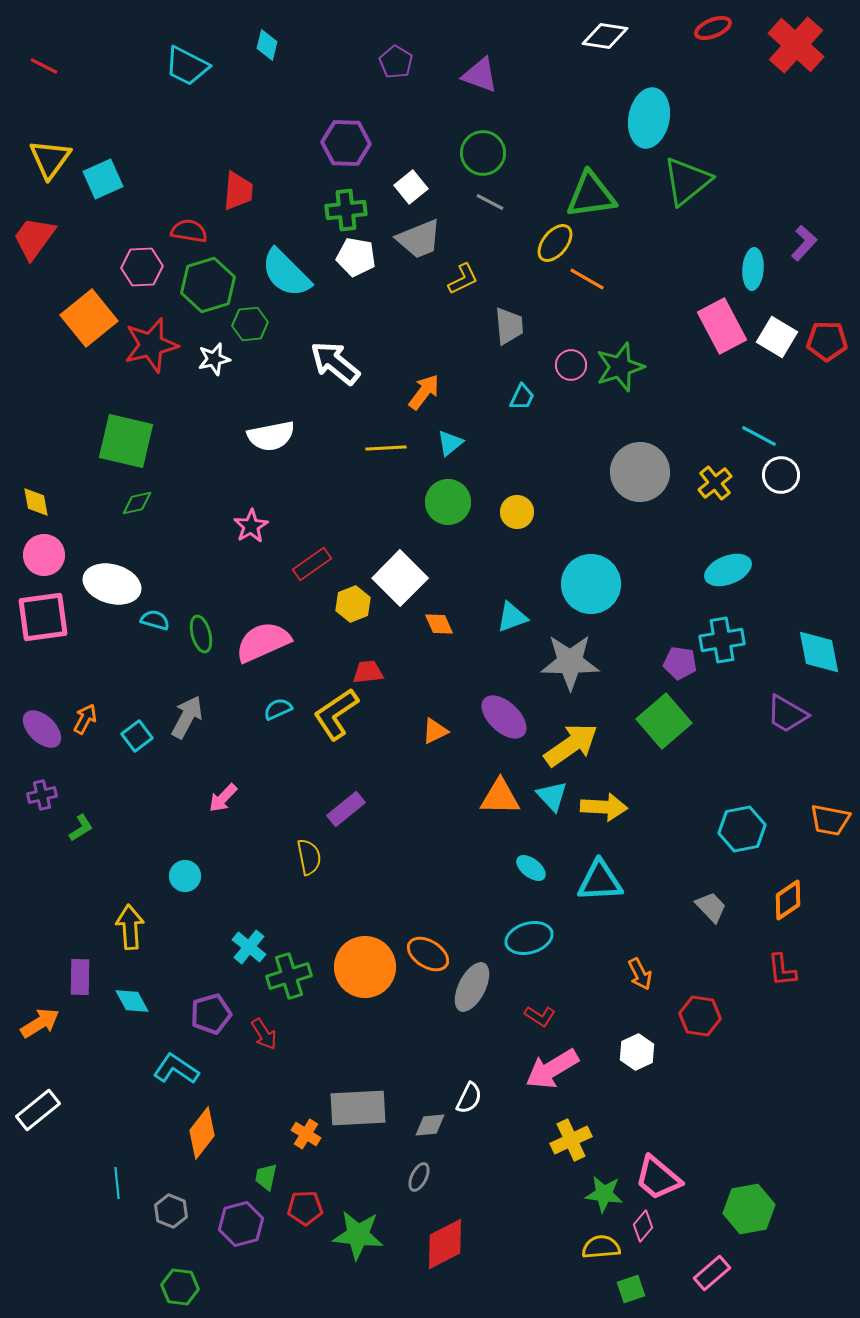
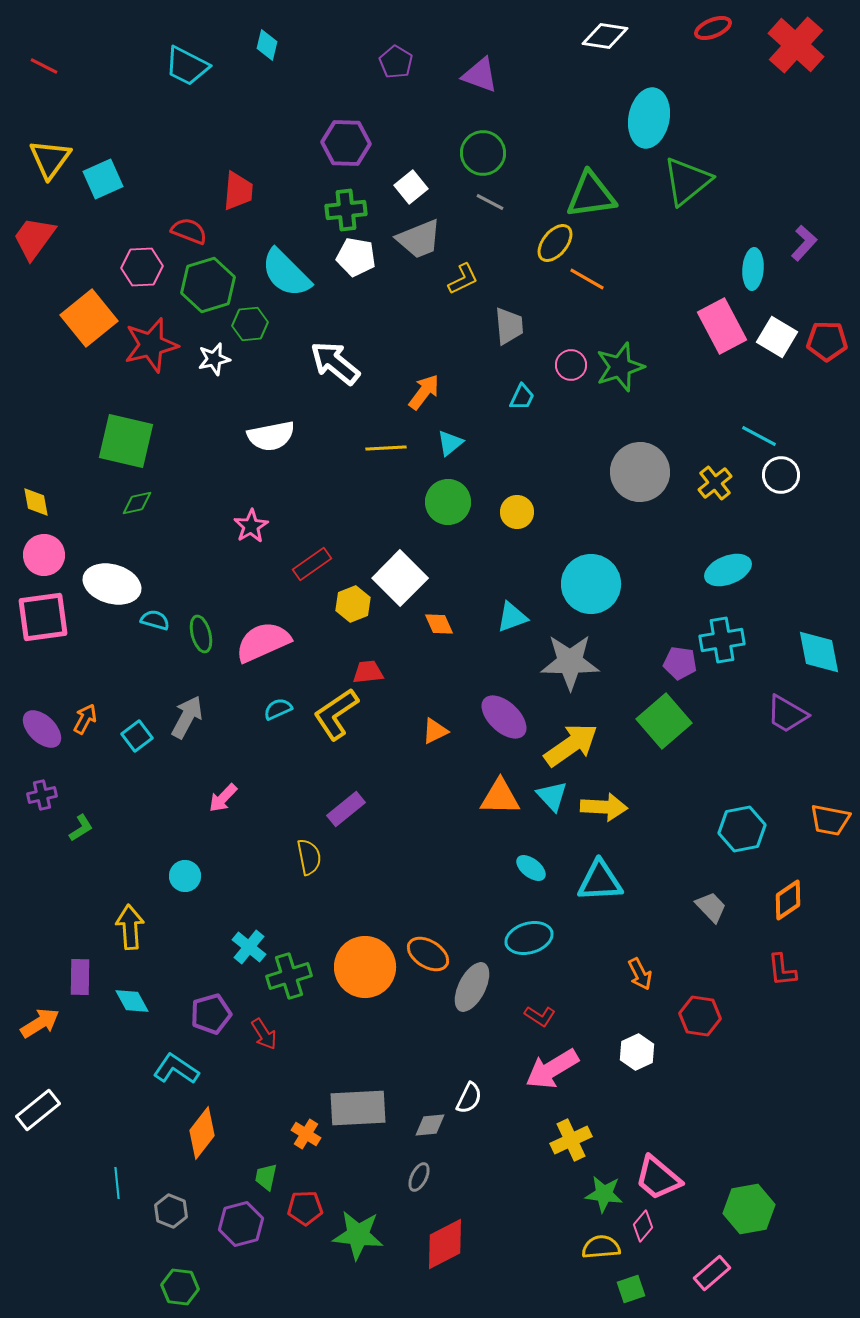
red semicircle at (189, 231): rotated 12 degrees clockwise
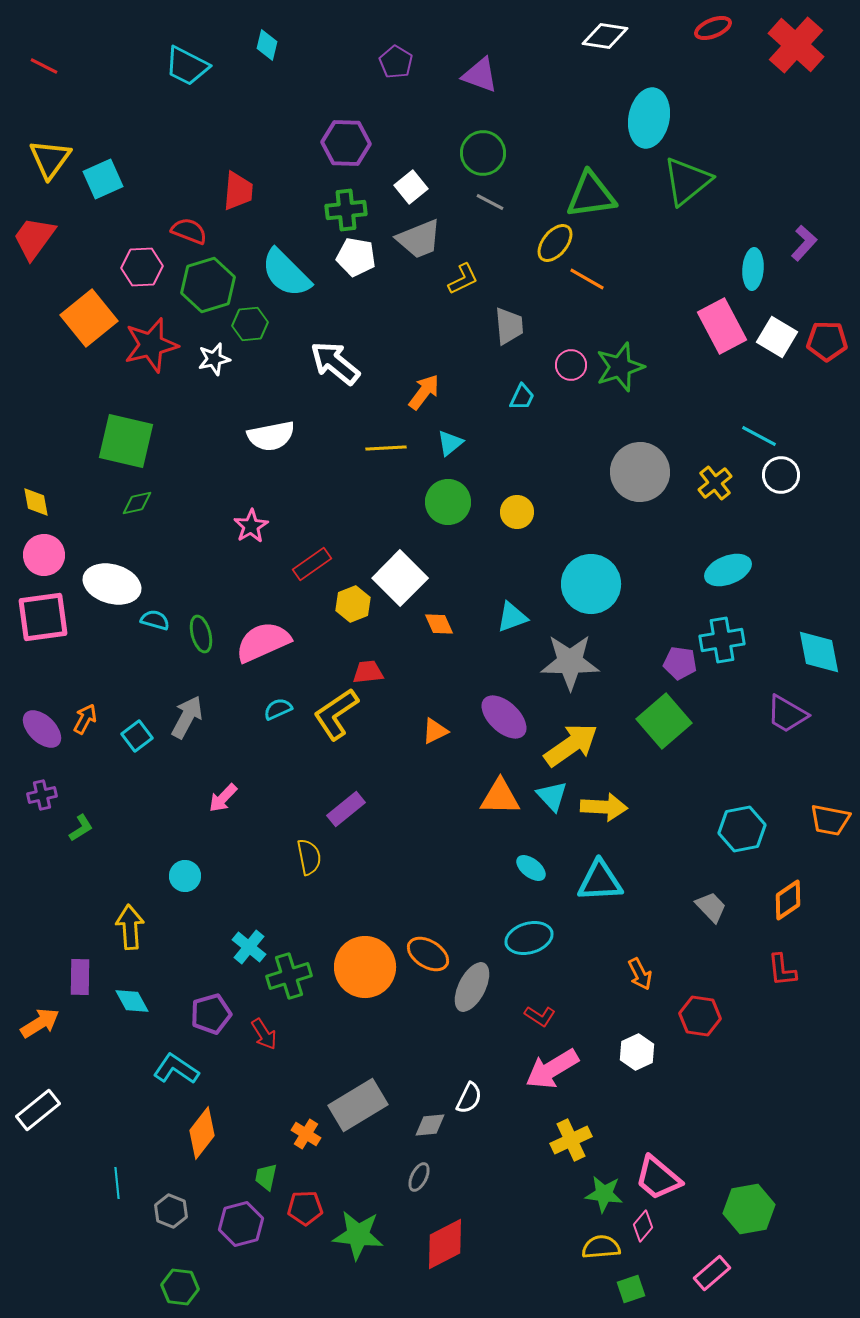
gray rectangle at (358, 1108): moved 3 px up; rotated 28 degrees counterclockwise
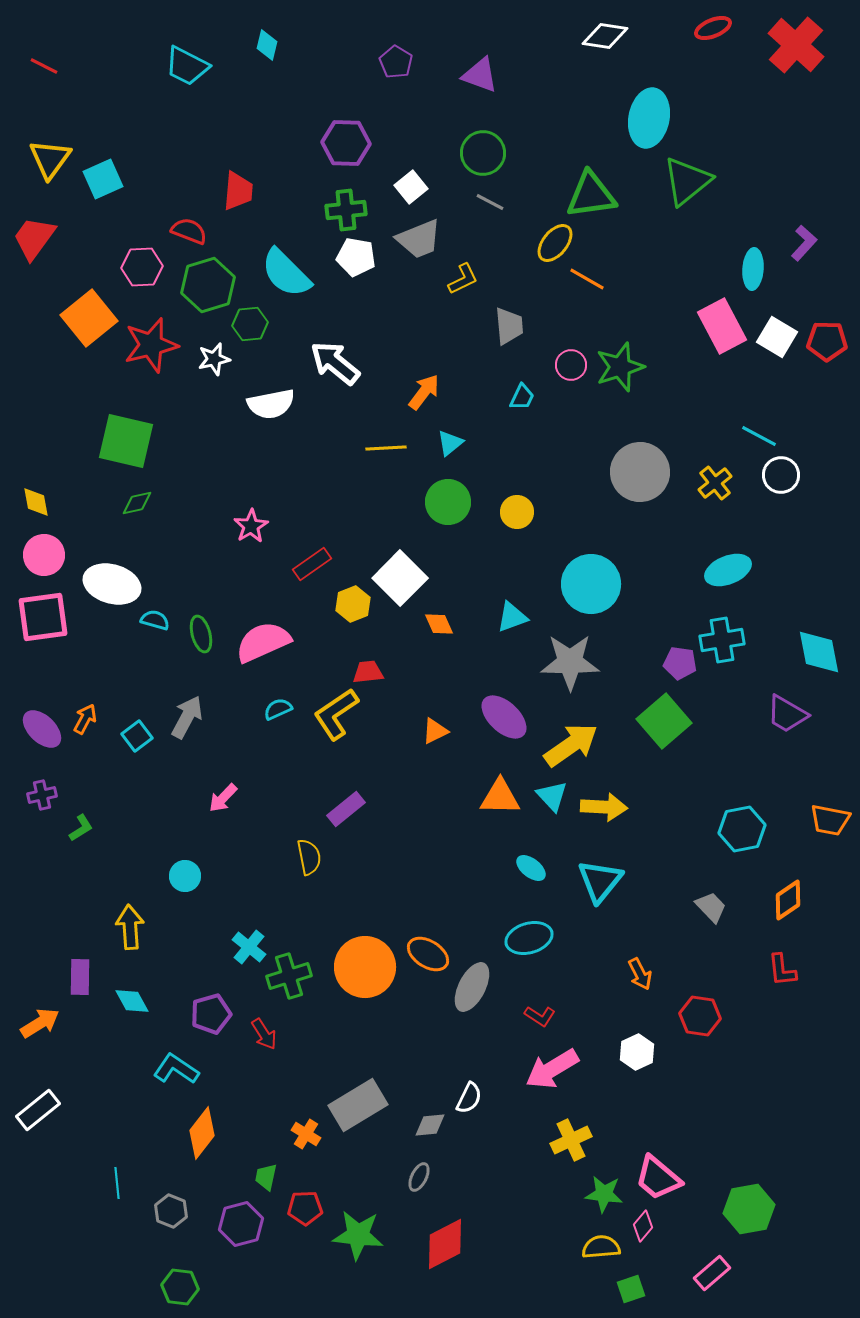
white semicircle at (271, 436): moved 32 px up
cyan triangle at (600, 881): rotated 48 degrees counterclockwise
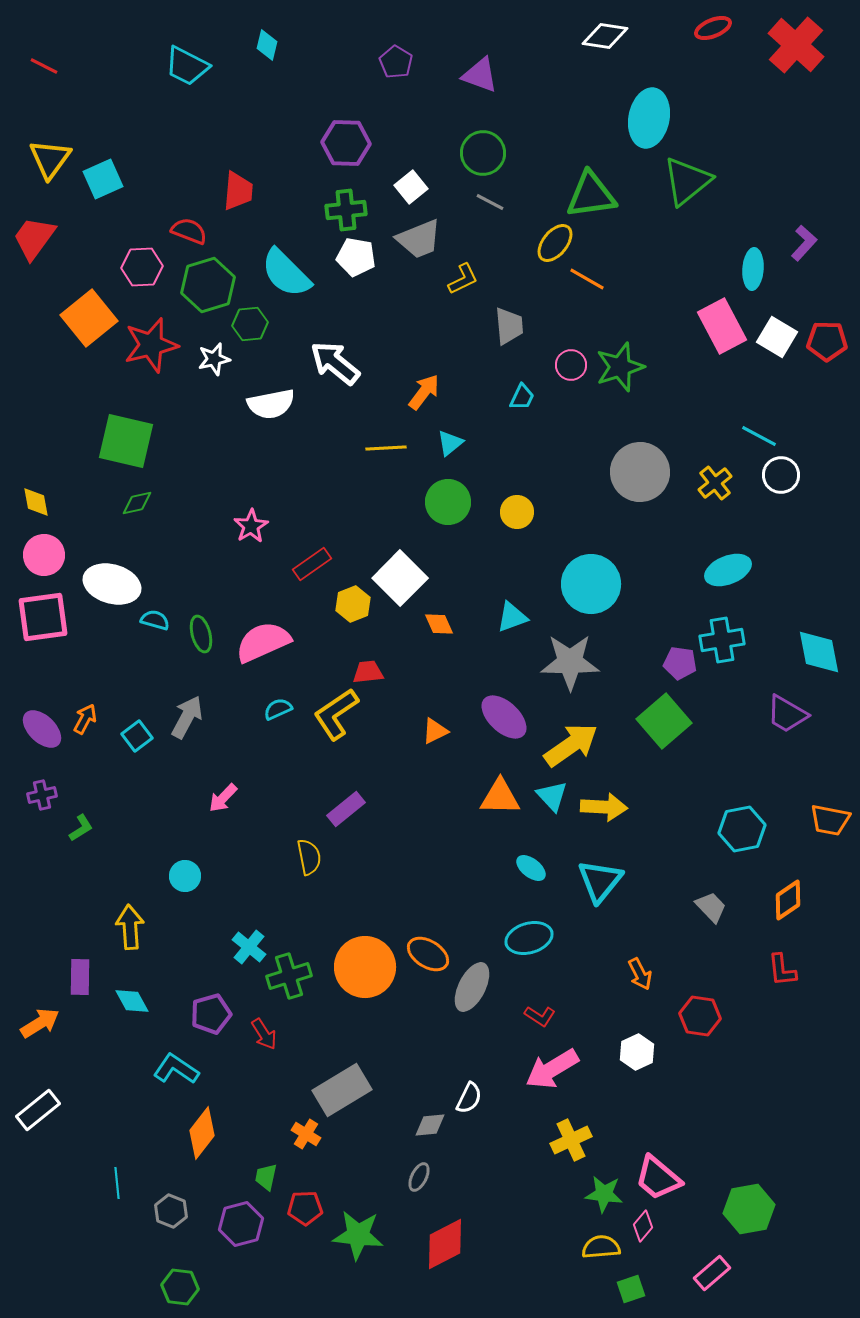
gray rectangle at (358, 1105): moved 16 px left, 15 px up
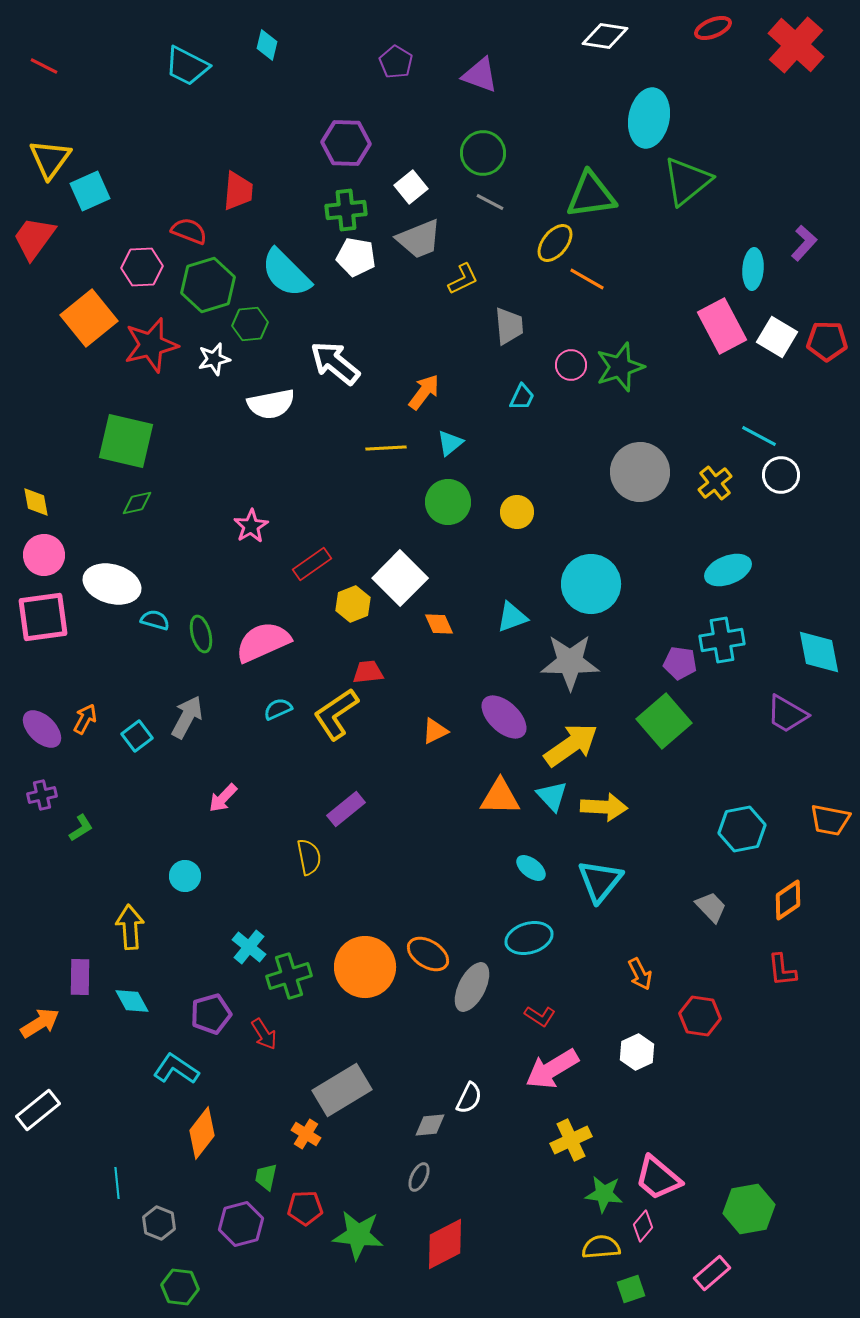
cyan square at (103, 179): moved 13 px left, 12 px down
gray hexagon at (171, 1211): moved 12 px left, 12 px down
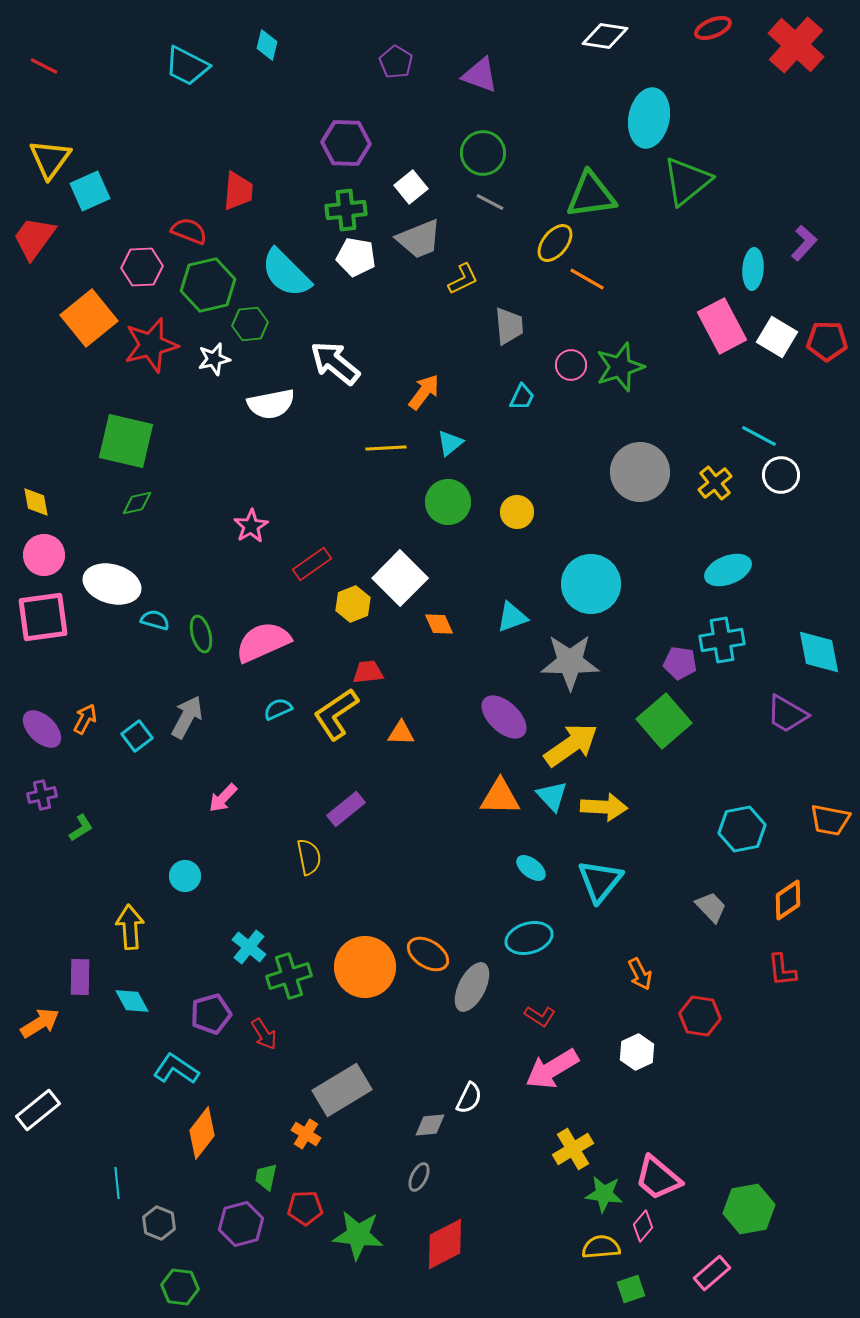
green hexagon at (208, 285): rotated 4 degrees clockwise
orange triangle at (435, 731): moved 34 px left, 2 px down; rotated 28 degrees clockwise
yellow cross at (571, 1140): moved 2 px right, 9 px down; rotated 6 degrees counterclockwise
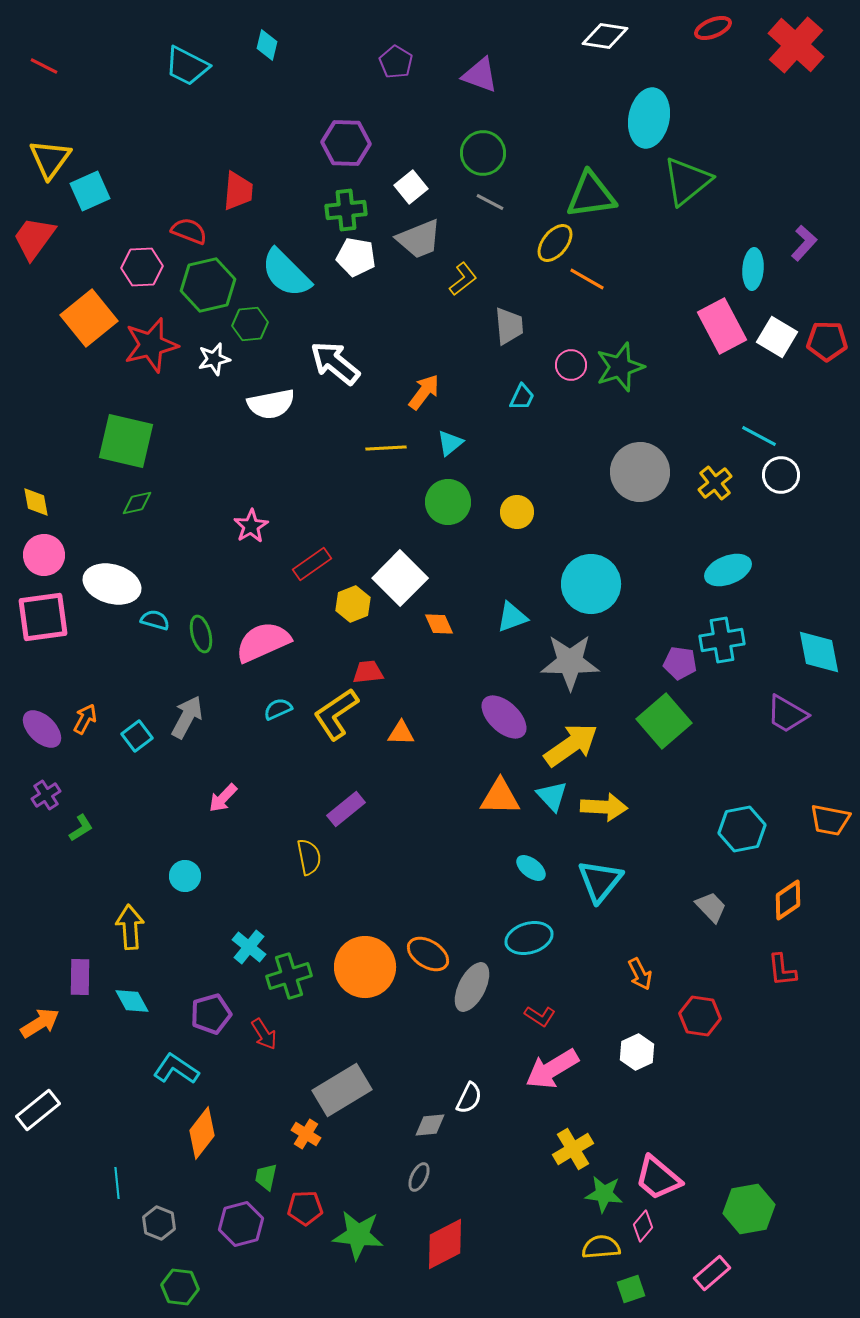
yellow L-shape at (463, 279): rotated 12 degrees counterclockwise
purple cross at (42, 795): moved 4 px right; rotated 20 degrees counterclockwise
